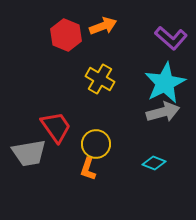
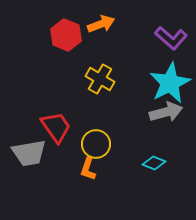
orange arrow: moved 2 px left, 2 px up
cyan star: moved 5 px right
gray arrow: moved 3 px right
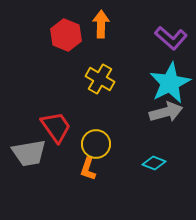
orange arrow: rotated 68 degrees counterclockwise
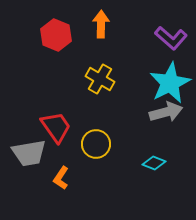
red hexagon: moved 10 px left
orange L-shape: moved 27 px left, 9 px down; rotated 15 degrees clockwise
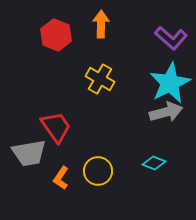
yellow circle: moved 2 px right, 27 px down
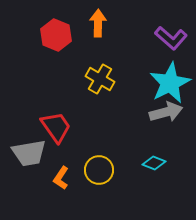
orange arrow: moved 3 px left, 1 px up
yellow circle: moved 1 px right, 1 px up
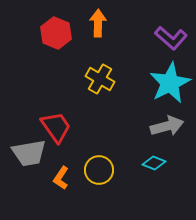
red hexagon: moved 2 px up
gray arrow: moved 1 px right, 14 px down
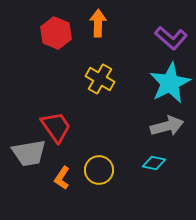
cyan diamond: rotated 10 degrees counterclockwise
orange L-shape: moved 1 px right
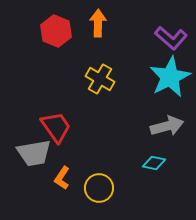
red hexagon: moved 2 px up
cyan star: moved 6 px up
gray trapezoid: moved 5 px right
yellow circle: moved 18 px down
